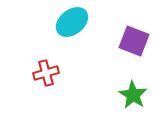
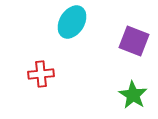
cyan ellipse: rotated 20 degrees counterclockwise
red cross: moved 5 px left, 1 px down; rotated 10 degrees clockwise
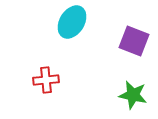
red cross: moved 5 px right, 6 px down
green star: rotated 20 degrees counterclockwise
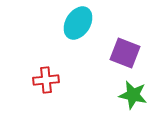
cyan ellipse: moved 6 px right, 1 px down
purple square: moved 9 px left, 12 px down
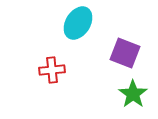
red cross: moved 6 px right, 10 px up
green star: moved 1 px up; rotated 24 degrees clockwise
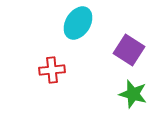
purple square: moved 4 px right, 3 px up; rotated 12 degrees clockwise
green star: rotated 20 degrees counterclockwise
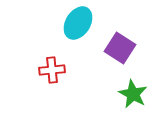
purple square: moved 9 px left, 2 px up
green star: rotated 12 degrees clockwise
